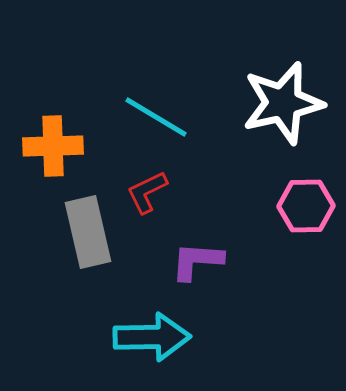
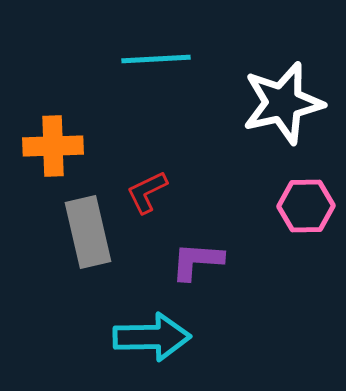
cyan line: moved 58 px up; rotated 34 degrees counterclockwise
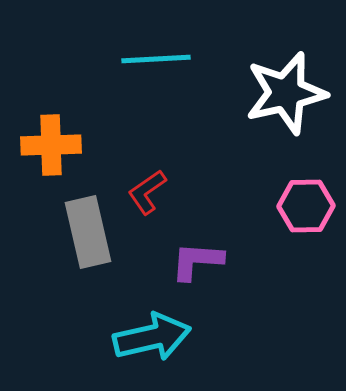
white star: moved 3 px right, 10 px up
orange cross: moved 2 px left, 1 px up
red L-shape: rotated 9 degrees counterclockwise
cyan arrow: rotated 12 degrees counterclockwise
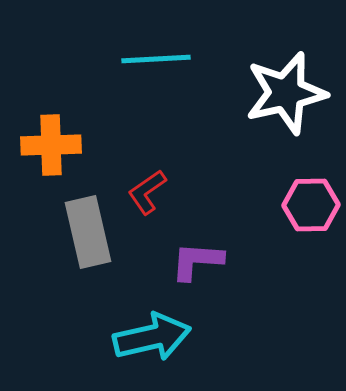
pink hexagon: moved 5 px right, 1 px up
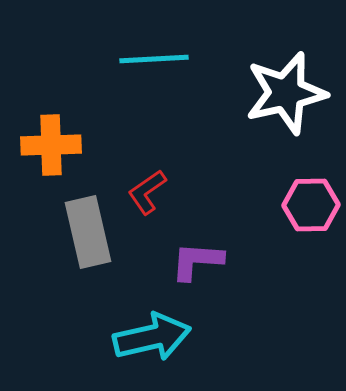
cyan line: moved 2 px left
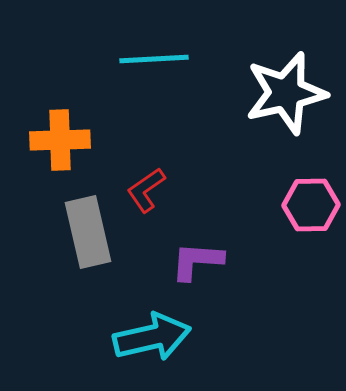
orange cross: moved 9 px right, 5 px up
red L-shape: moved 1 px left, 2 px up
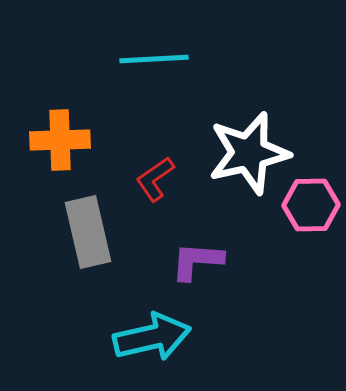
white star: moved 37 px left, 60 px down
red L-shape: moved 9 px right, 11 px up
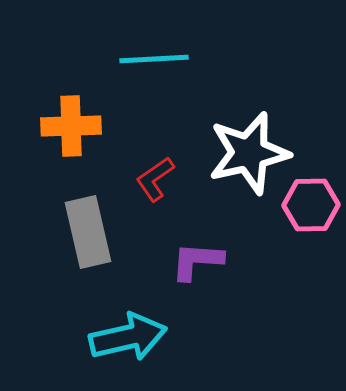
orange cross: moved 11 px right, 14 px up
cyan arrow: moved 24 px left
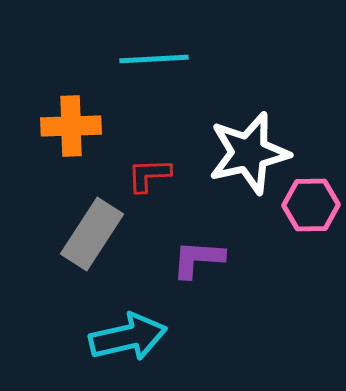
red L-shape: moved 6 px left, 4 px up; rotated 33 degrees clockwise
gray rectangle: moved 4 px right, 2 px down; rotated 46 degrees clockwise
purple L-shape: moved 1 px right, 2 px up
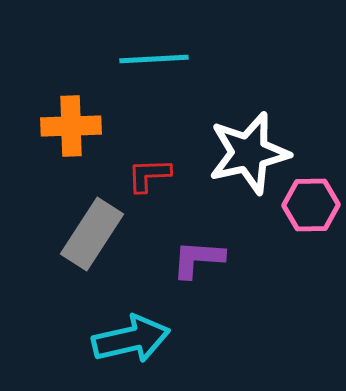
cyan arrow: moved 3 px right, 2 px down
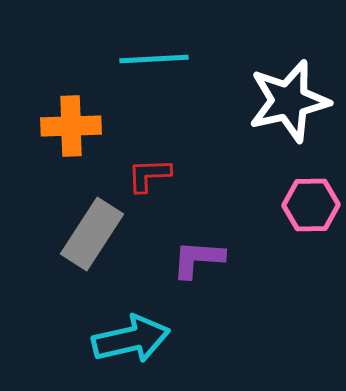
white star: moved 40 px right, 52 px up
